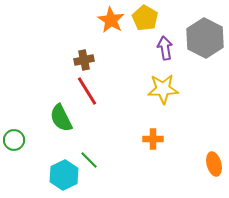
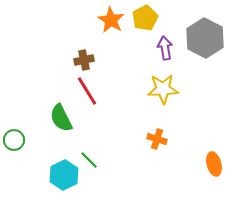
yellow pentagon: rotated 15 degrees clockwise
orange cross: moved 4 px right; rotated 18 degrees clockwise
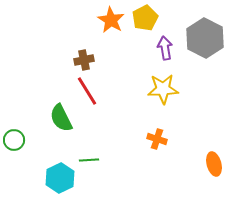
green line: rotated 48 degrees counterclockwise
cyan hexagon: moved 4 px left, 3 px down
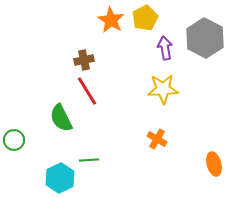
orange cross: rotated 12 degrees clockwise
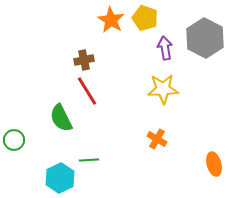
yellow pentagon: rotated 25 degrees counterclockwise
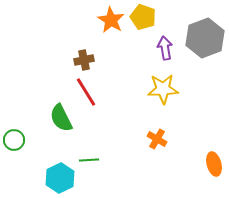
yellow pentagon: moved 2 px left, 1 px up
gray hexagon: rotated 12 degrees clockwise
red line: moved 1 px left, 1 px down
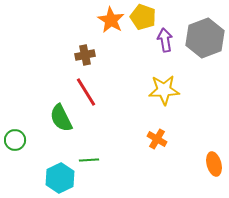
purple arrow: moved 8 px up
brown cross: moved 1 px right, 5 px up
yellow star: moved 1 px right, 1 px down
green circle: moved 1 px right
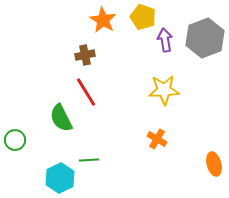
orange star: moved 8 px left
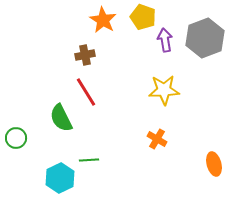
green circle: moved 1 px right, 2 px up
